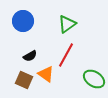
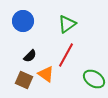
black semicircle: rotated 16 degrees counterclockwise
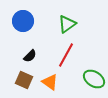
orange triangle: moved 4 px right, 8 px down
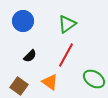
brown square: moved 5 px left, 6 px down; rotated 12 degrees clockwise
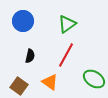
black semicircle: rotated 32 degrees counterclockwise
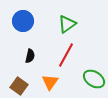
orange triangle: rotated 30 degrees clockwise
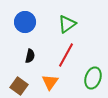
blue circle: moved 2 px right, 1 px down
green ellipse: moved 1 px left, 1 px up; rotated 75 degrees clockwise
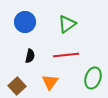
red line: rotated 55 degrees clockwise
brown square: moved 2 px left; rotated 12 degrees clockwise
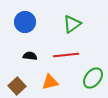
green triangle: moved 5 px right
black semicircle: rotated 96 degrees counterclockwise
green ellipse: rotated 20 degrees clockwise
orange triangle: rotated 42 degrees clockwise
